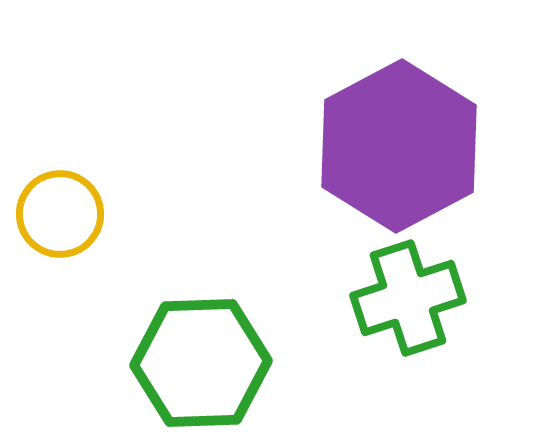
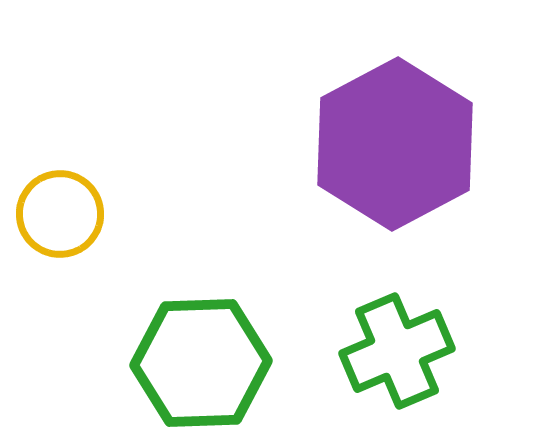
purple hexagon: moved 4 px left, 2 px up
green cross: moved 11 px left, 53 px down; rotated 5 degrees counterclockwise
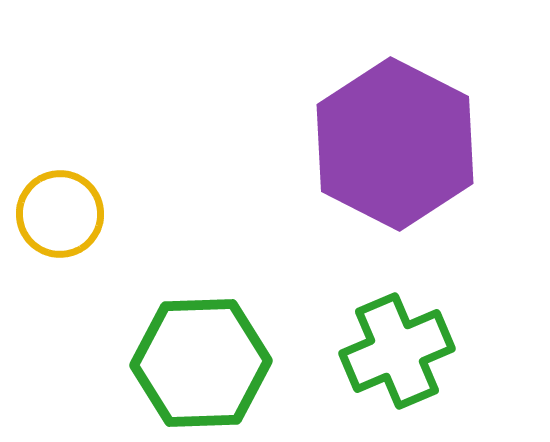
purple hexagon: rotated 5 degrees counterclockwise
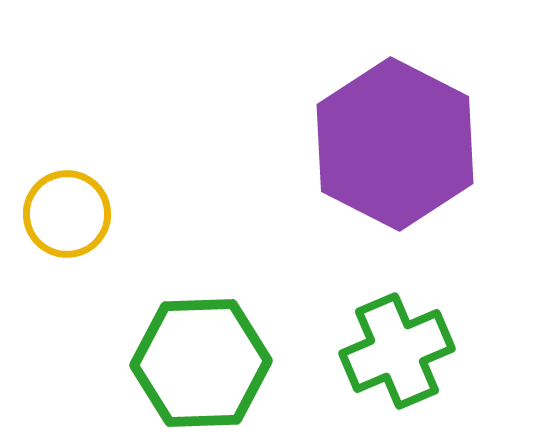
yellow circle: moved 7 px right
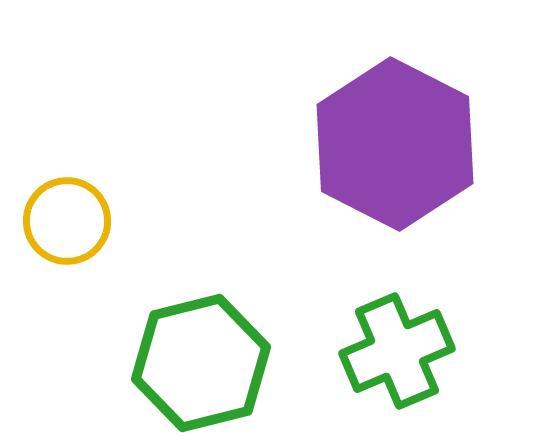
yellow circle: moved 7 px down
green hexagon: rotated 12 degrees counterclockwise
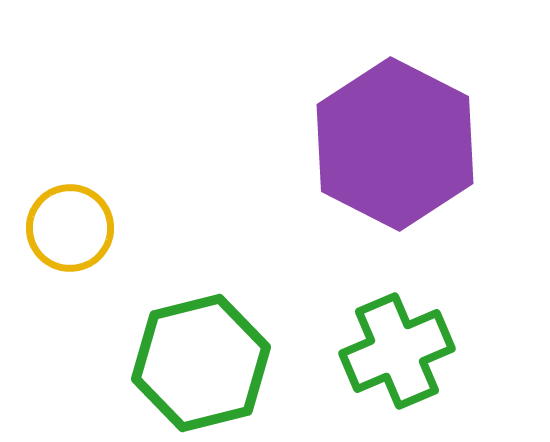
yellow circle: moved 3 px right, 7 px down
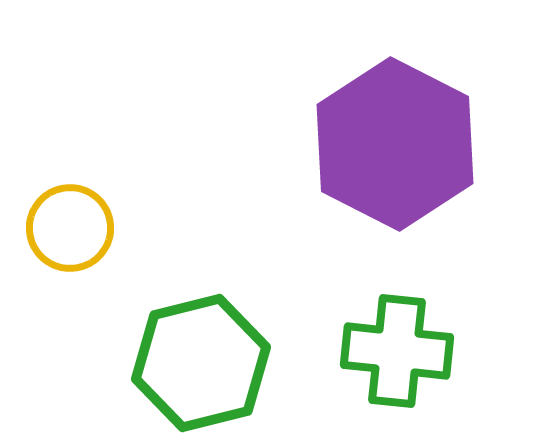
green cross: rotated 29 degrees clockwise
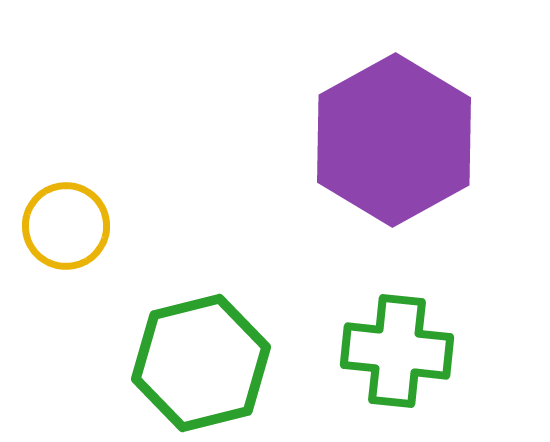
purple hexagon: moved 1 px left, 4 px up; rotated 4 degrees clockwise
yellow circle: moved 4 px left, 2 px up
